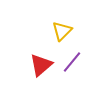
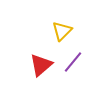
purple line: moved 1 px right
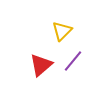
purple line: moved 1 px up
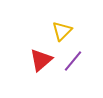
red triangle: moved 5 px up
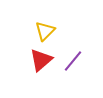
yellow triangle: moved 17 px left
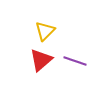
purple line: moved 2 px right; rotated 70 degrees clockwise
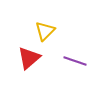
red triangle: moved 12 px left, 2 px up
